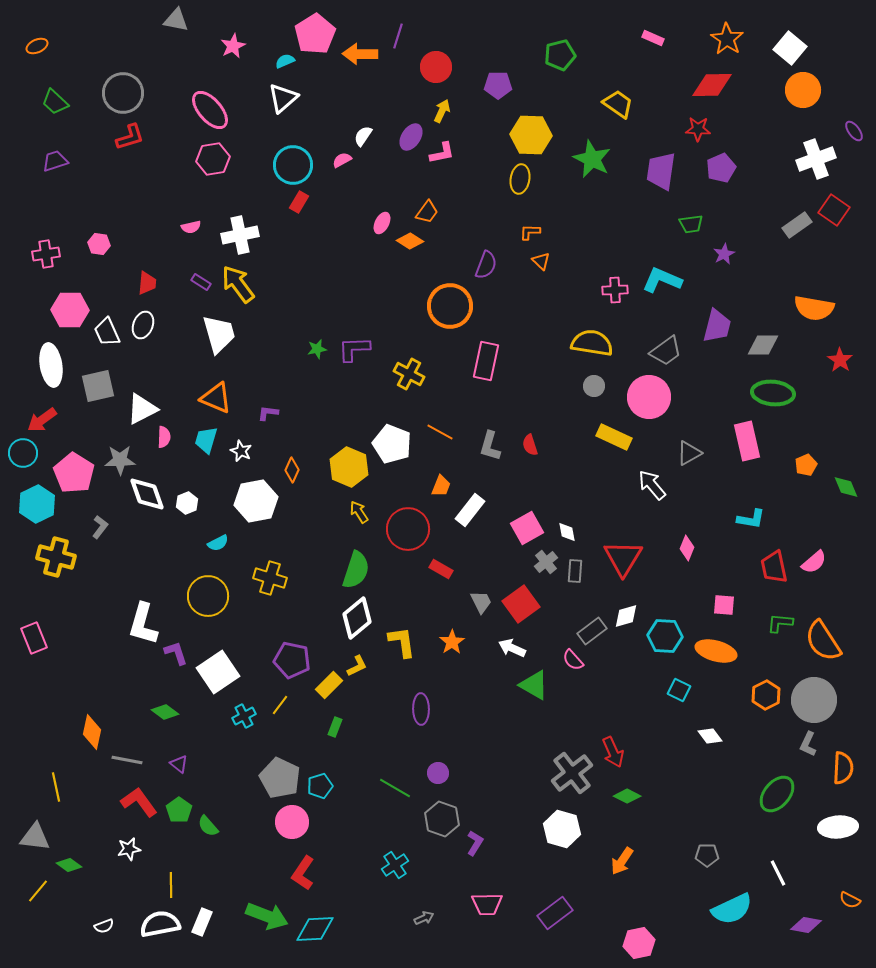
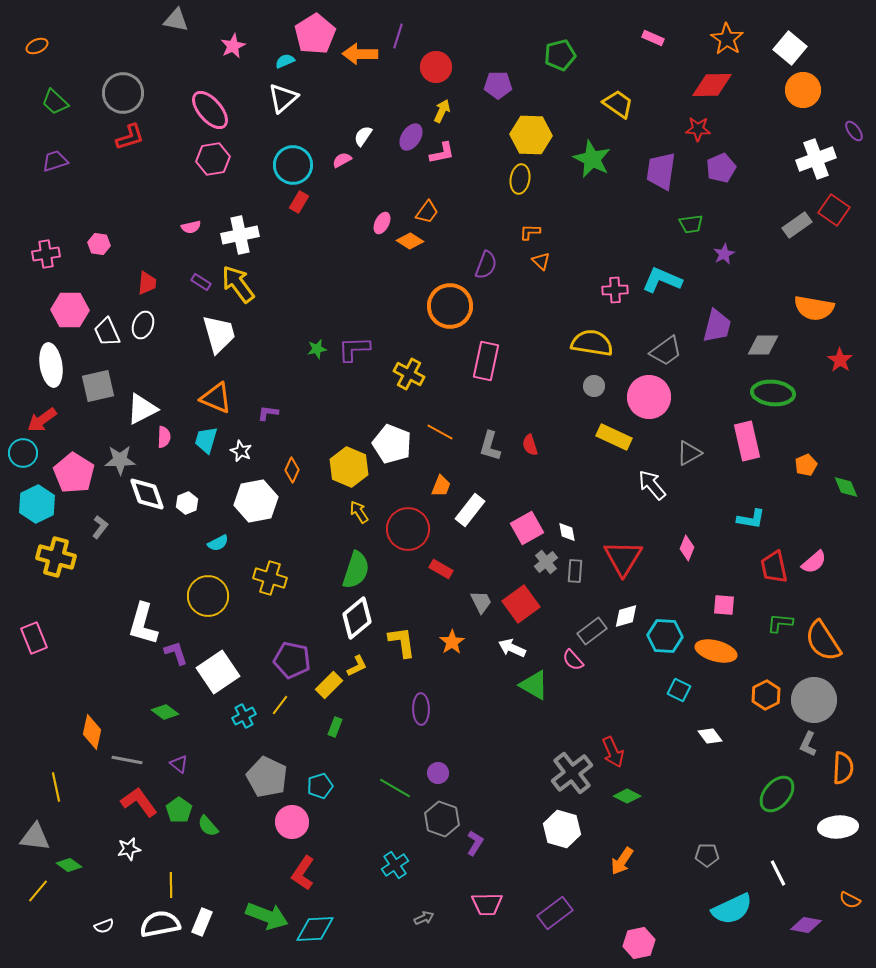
gray pentagon at (280, 778): moved 13 px left, 1 px up
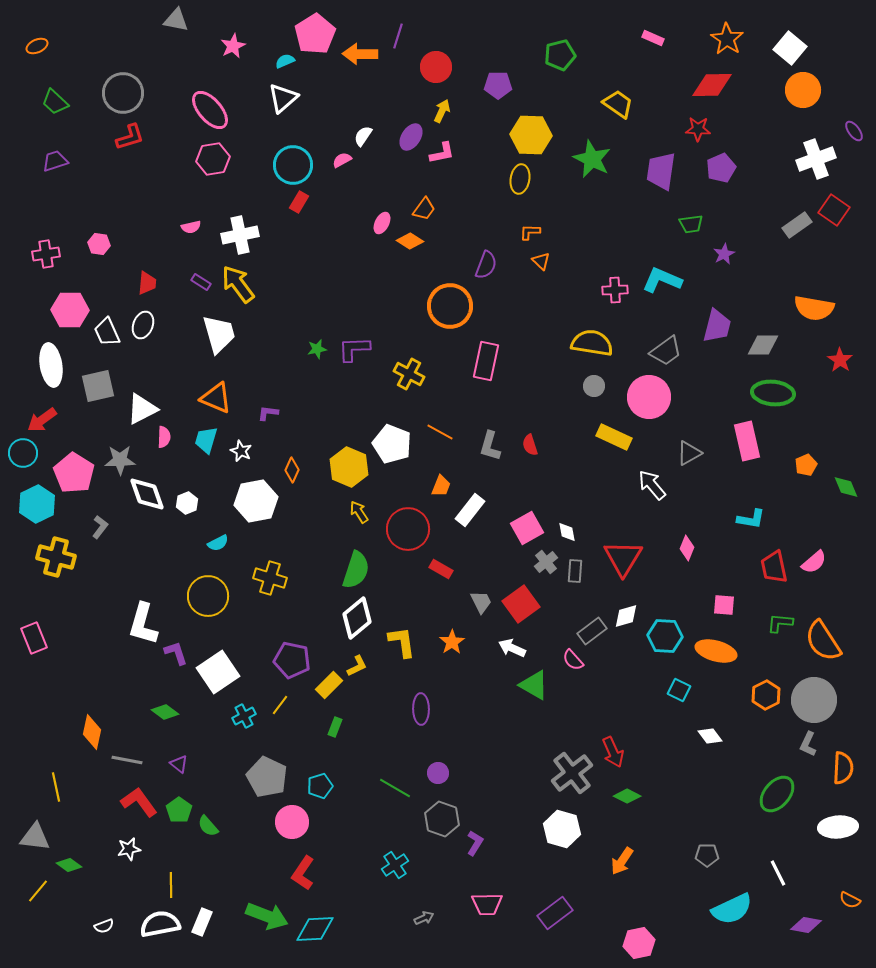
orange trapezoid at (427, 212): moved 3 px left, 3 px up
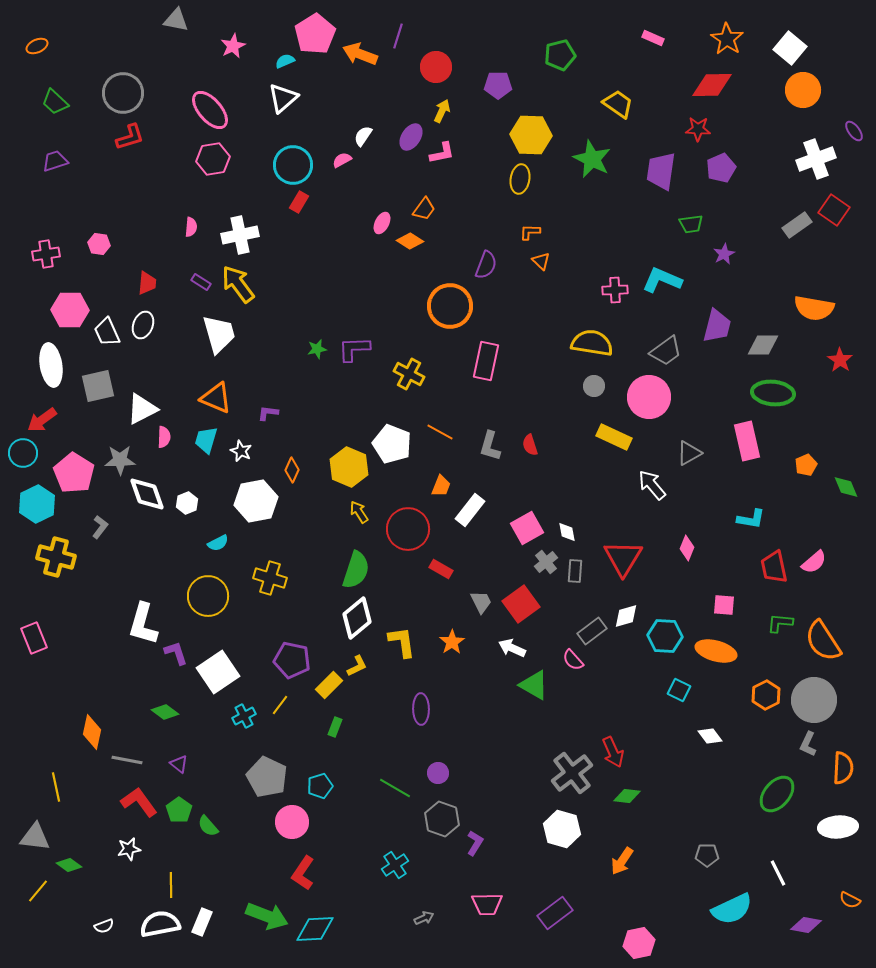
orange arrow at (360, 54): rotated 20 degrees clockwise
pink semicircle at (191, 227): rotated 72 degrees counterclockwise
green diamond at (627, 796): rotated 20 degrees counterclockwise
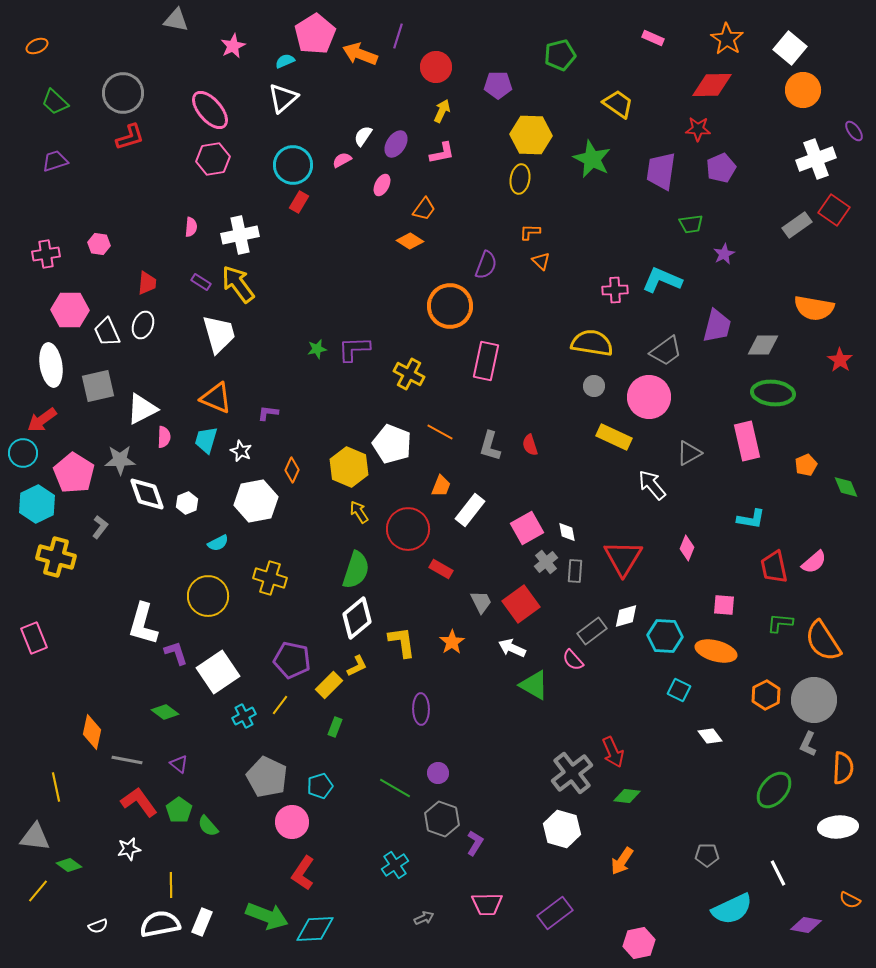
purple ellipse at (411, 137): moved 15 px left, 7 px down
pink ellipse at (382, 223): moved 38 px up
green ellipse at (777, 794): moved 3 px left, 4 px up
white semicircle at (104, 926): moved 6 px left
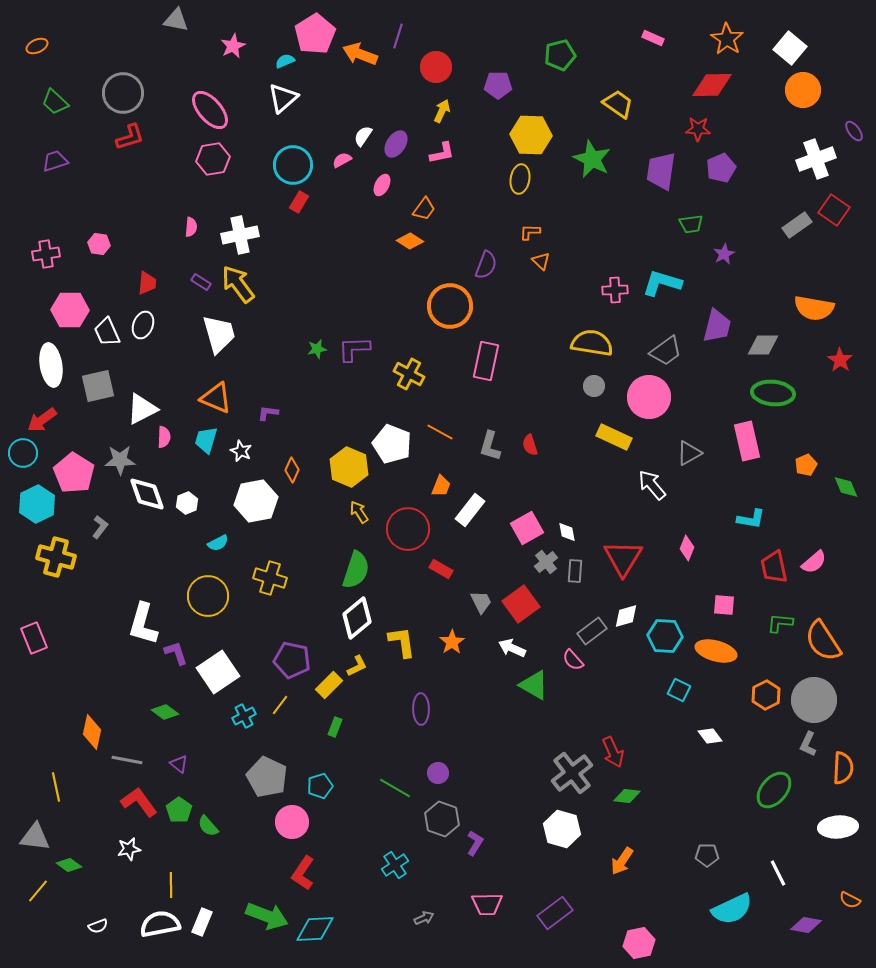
cyan L-shape at (662, 280): moved 3 px down; rotated 6 degrees counterclockwise
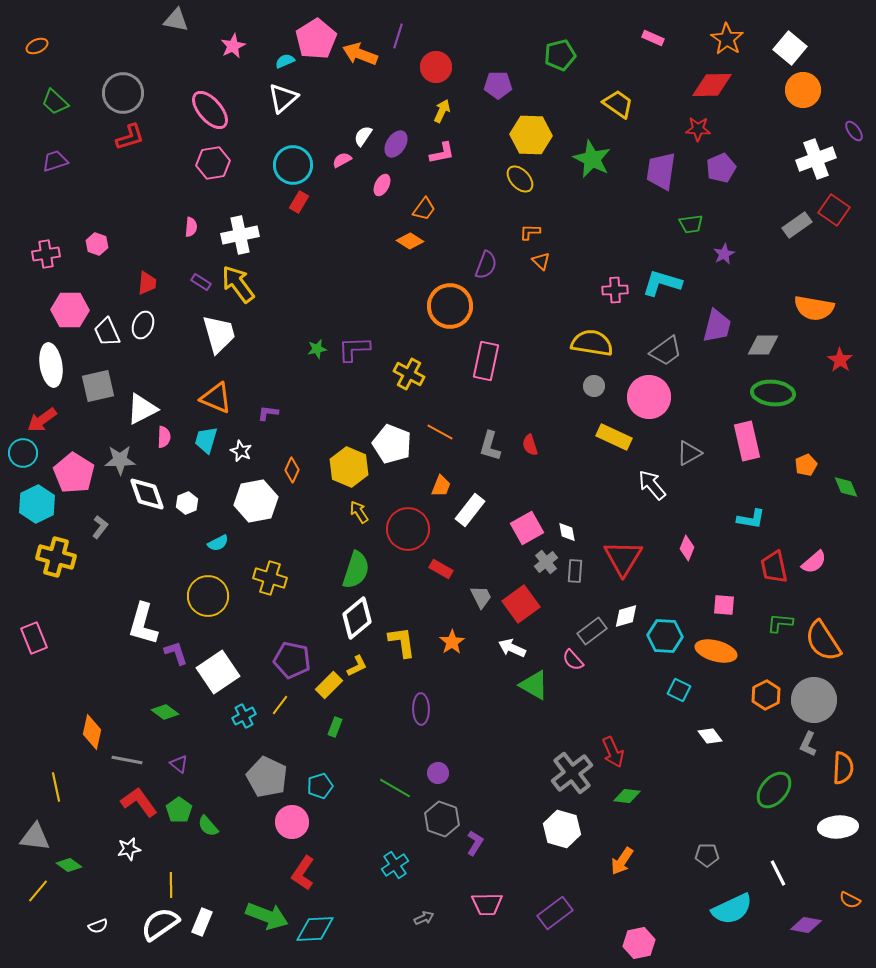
pink pentagon at (315, 34): moved 1 px right, 5 px down
pink hexagon at (213, 159): moved 4 px down
yellow ellipse at (520, 179): rotated 52 degrees counterclockwise
pink hexagon at (99, 244): moved 2 px left; rotated 10 degrees clockwise
gray trapezoid at (481, 602): moved 5 px up
white semicircle at (160, 924): rotated 24 degrees counterclockwise
